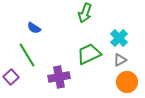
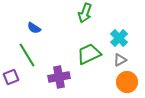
purple square: rotated 21 degrees clockwise
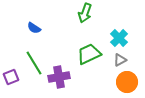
green line: moved 7 px right, 8 px down
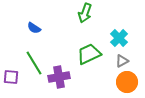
gray triangle: moved 2 px right, 1 px down
purple square: rotated 28 degrees clockwise
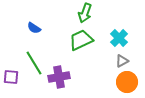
green trapezoid: moved 8 px left, 14 px up
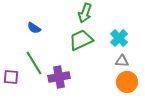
gray triangle: rotated 32 degrees clockwise
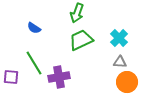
green arrow: moved 8 px left
gray triangle: moved 2 px left, 1 px down
